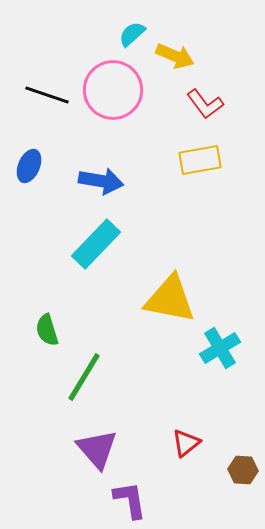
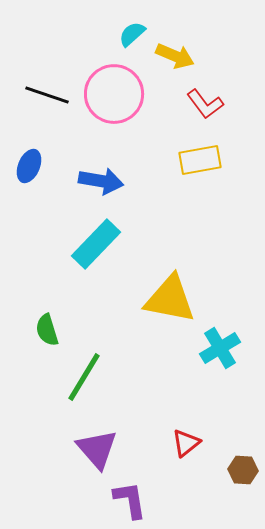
pink circle: moved 1 px right, 4 px down
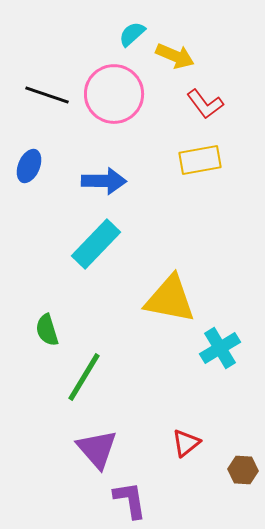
blue arrow: moved 3 px right; rotated 9 degrees counterclockwise
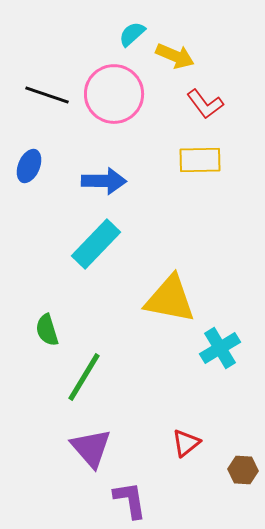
yellow rectangle: rotated 9 degrees clockwise
purple triangle: moved 6 px left, 1 px up
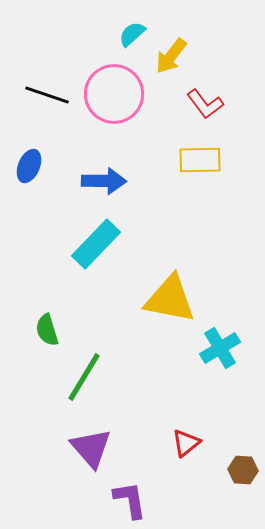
yellow arrow: moved 4 px left; rotated 105 degrees clockwise
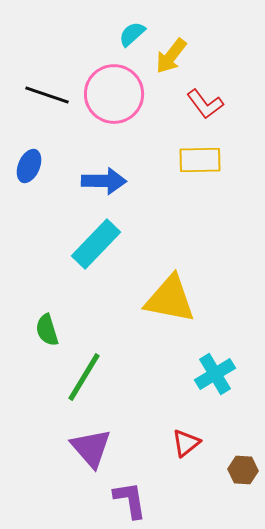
cyan cross: moved 5 px left, 26 px down
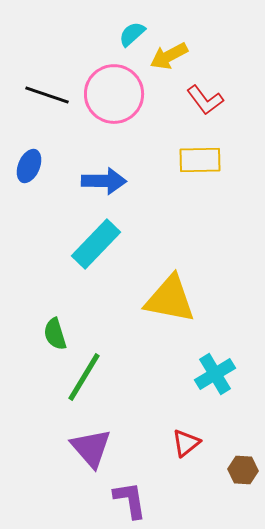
yellow arrow: moved 2 px left; rotated 24 degrees clockwise
red L-shape: moved 4 px up
green semicircle: moved 8 px right, 4 px down
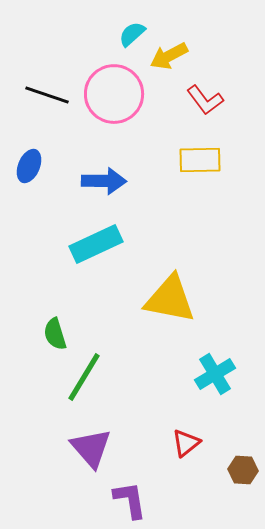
cyan rectangle: rotated 21 degrees clockwise
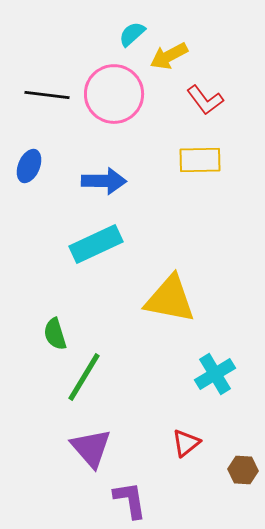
black line: rotated 12 degrees counterclockwise
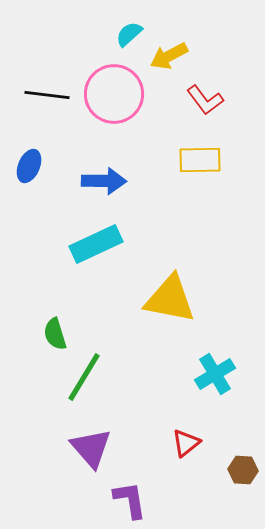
cyan semicircle: moved 3 px left
